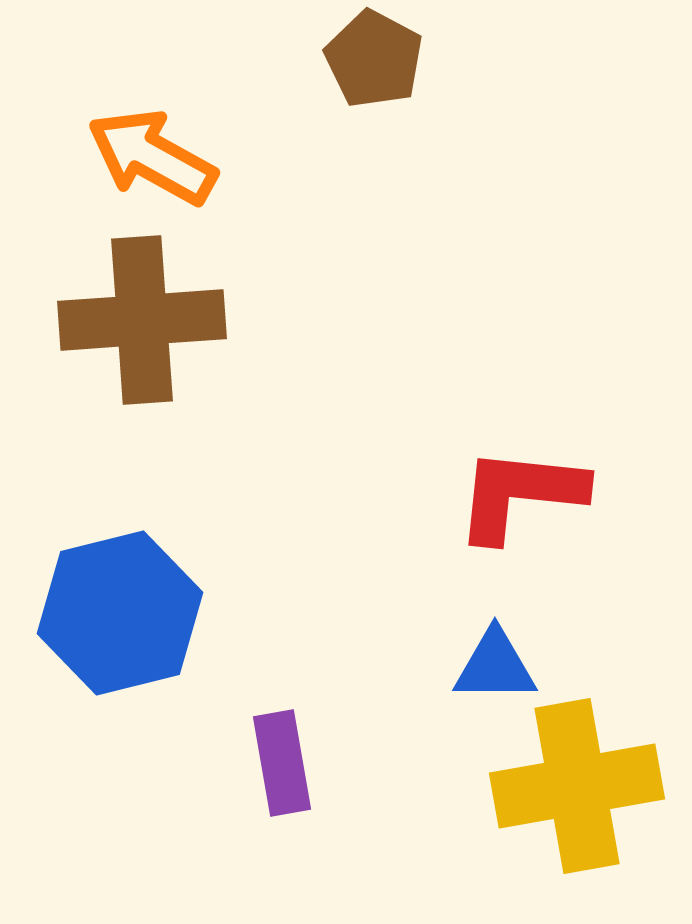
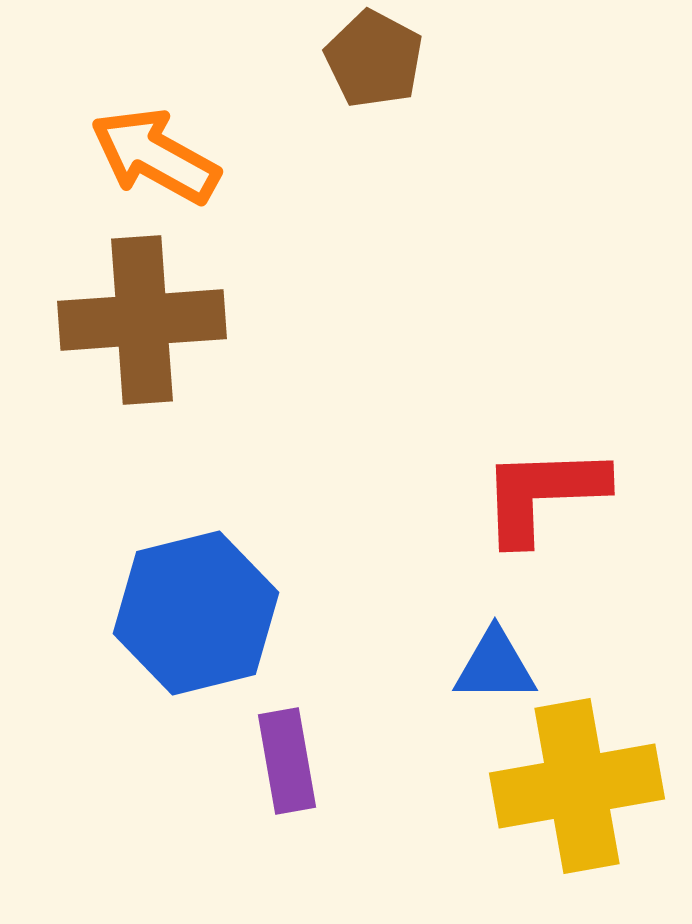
orange arrow: moved 3 px right, 1 px up
red L-shape: moved 23 px right; rotated 8 degrees counterclockwise
blue hexagon: moved 76 px right
purple rectangle: moved 5 px right, 2 px up
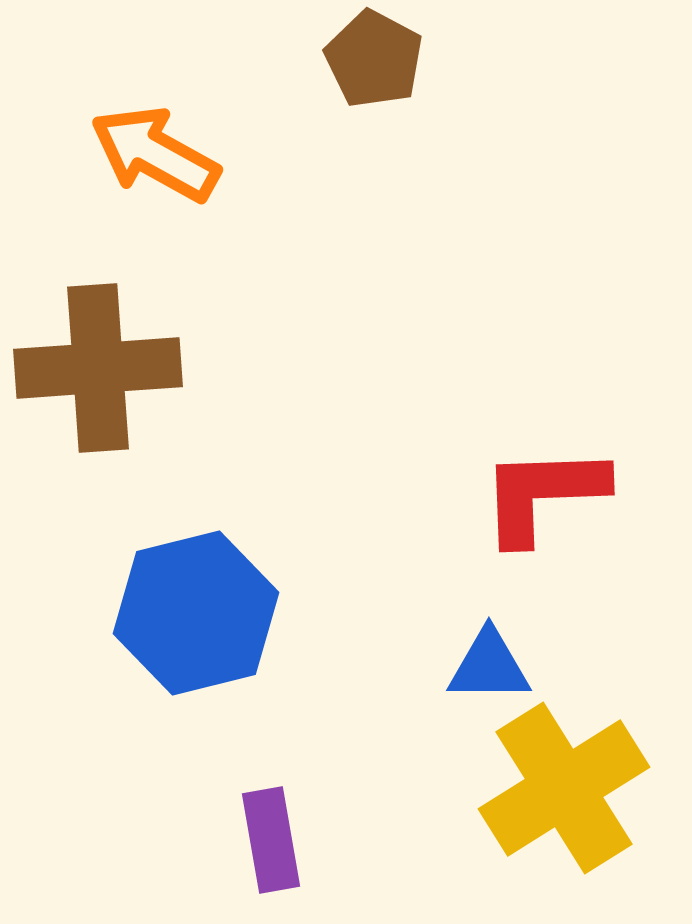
orange arrow: moved 2 px up
brown cross: moved 44 px left, 48 px down
blue triangle: moved 6 px left
purple rectangle: moved 16 px left, 79 px down
yellow cross: moved 13 px left, 2 px down; rotated 22 degrees counterclockwise
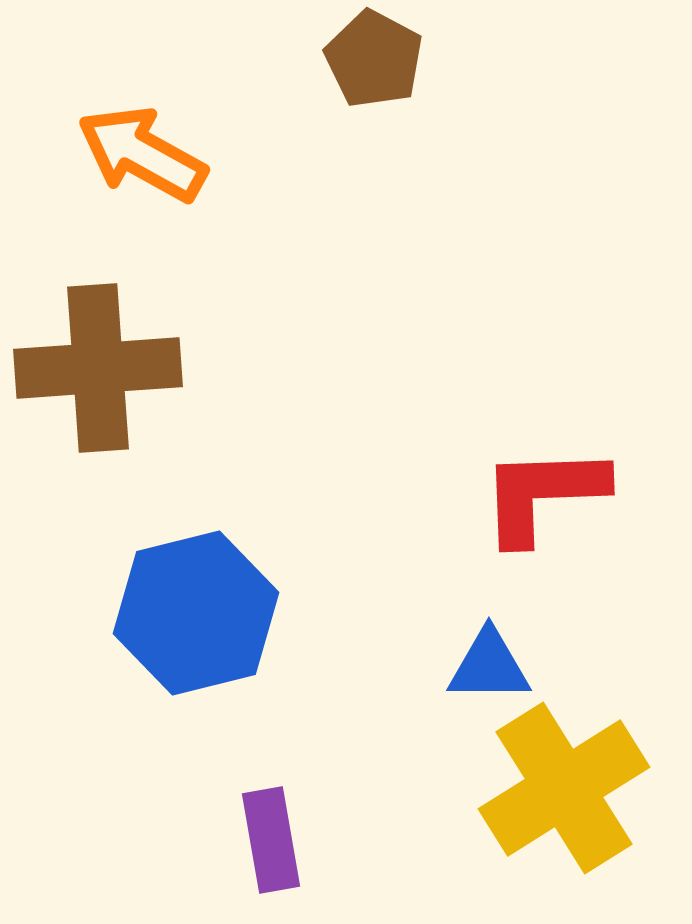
orange arrow: moved 13 px left
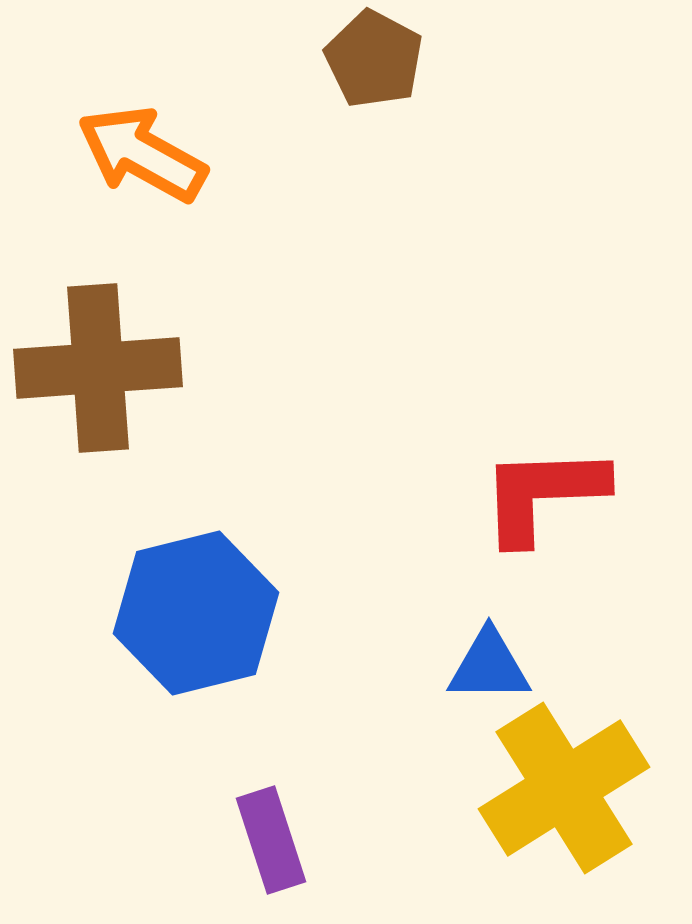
purple rectangle: rotated 8 degrees counterclockwise
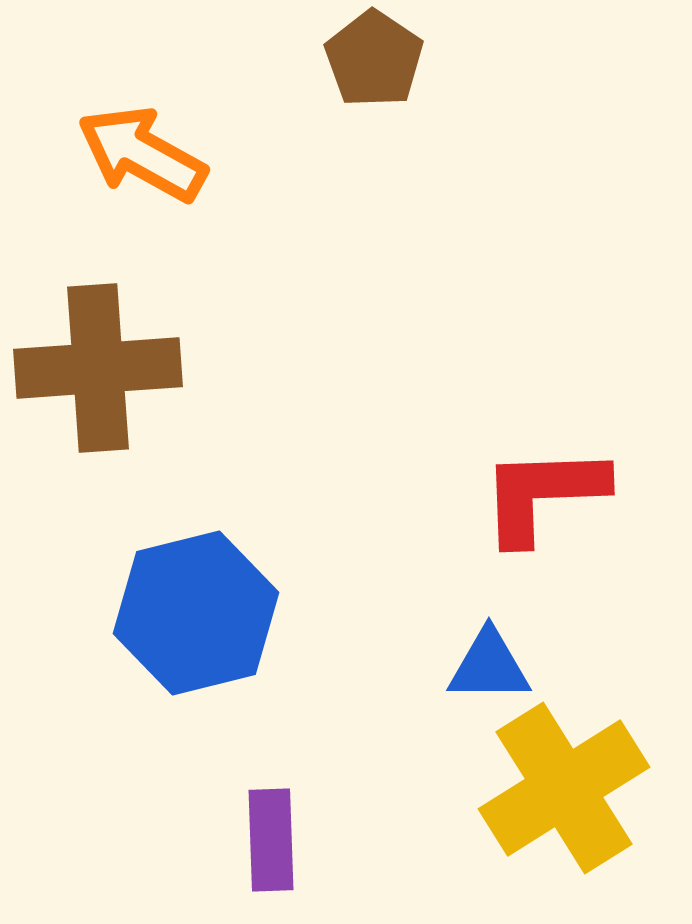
brown pentagon: rotated 6 degrees clockwise
purple rectangle: rotated 16 degrees clockwise
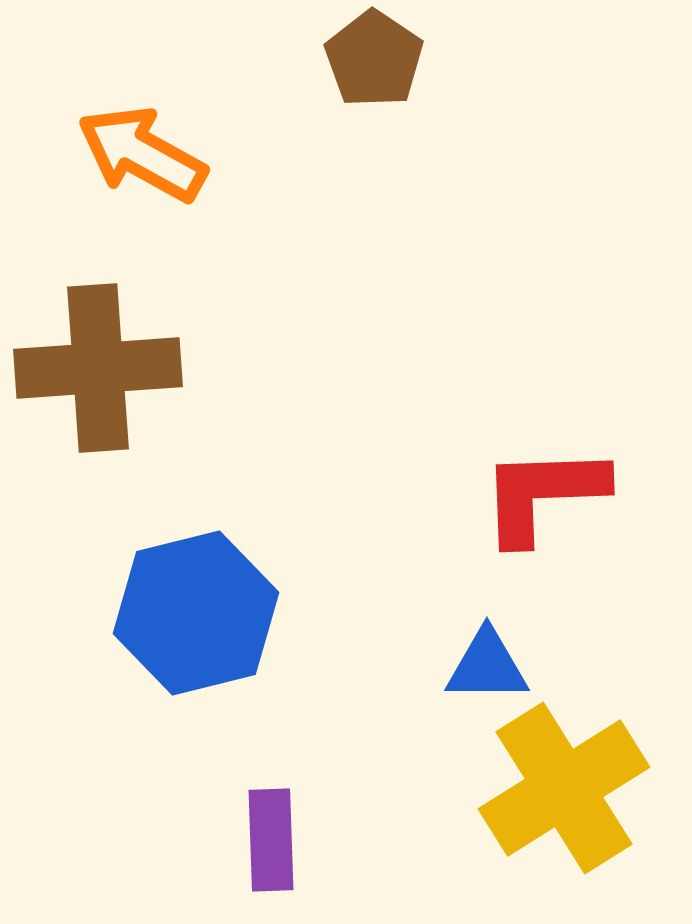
blue triangle: moved 2 px left
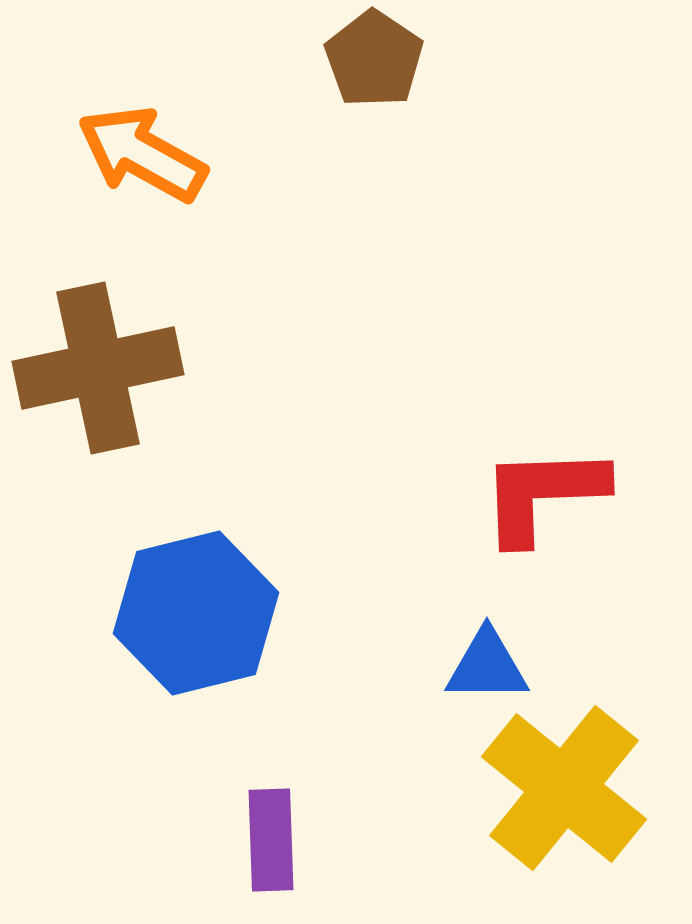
brown cross: rotated 8 degrees counterclockwise
yellow cross: rotated 19 degrees counterclockwise
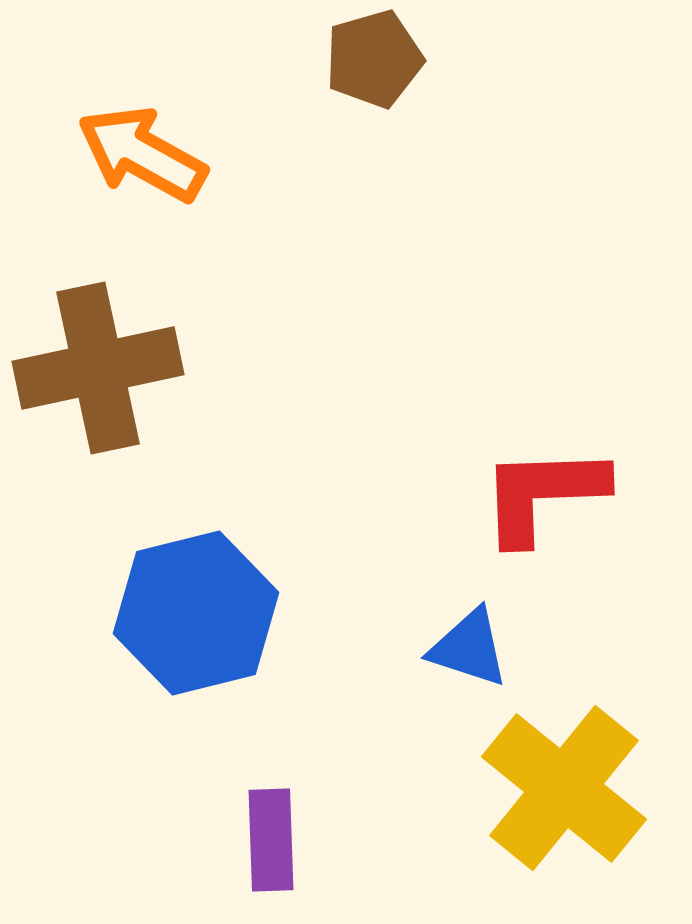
brown pentagon: rotated 22 degrees clockwise
blue triangle: moved 18 px left, 18 px up; rotated 18 degrees clockwise
